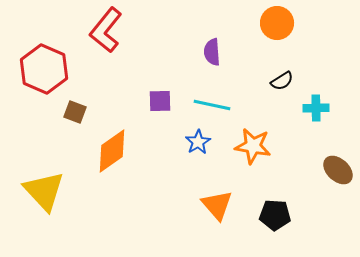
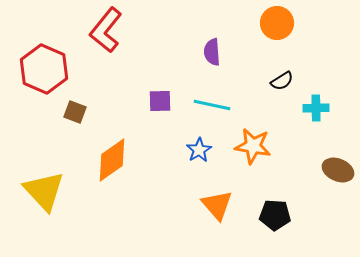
blue star: moved 1 px right, 8 px down
orange diamond: moved 9 px down
brown ellipse: rotated 20 degrees counterclockwise
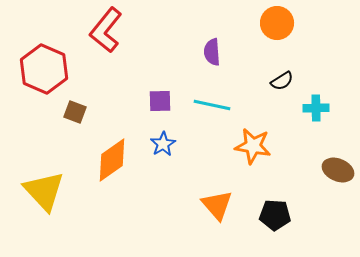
blue star: moved 36 px left, 6 px up
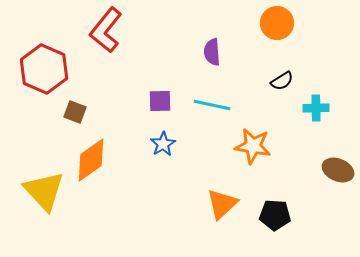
orange diamond: moved 21 px left
orange triangle: moved 5 px right, 1 px up; rotated 28 degrees clockwise
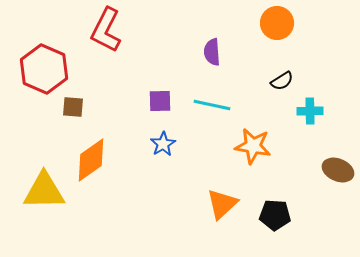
red L-shape: rotated 12 degrees counterclockwise
cyan cross: moved 6 px left, 3 px down
brown square: moved 2 px left, 5 px up; rotated 15 degrees counterclockwise
yellow triangle: rotated 48 degrees counterclockwise
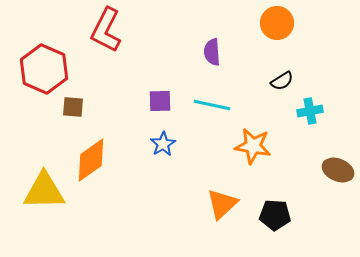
cyan cross: rotated 10 degrees counterclockwise
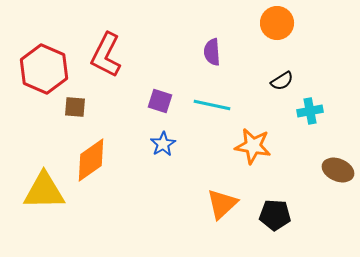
red L-shape: moved 25 px down
purple square: rotated 20 degrees clockwise
brown square: moved 2 px right
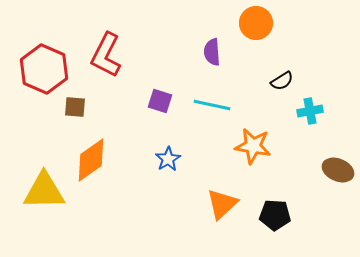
orange circle: moved 21 px left
blue star: moved 5 px right, 15 px down
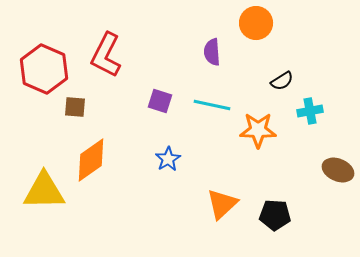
orange star: moved 5 px right, 16 px up; rotated 9 degrees counterclockwise
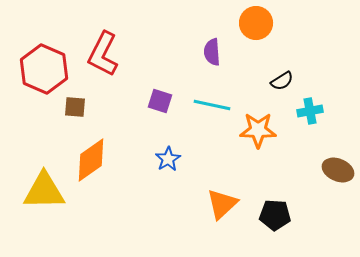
red L-shape: moved 3 px left, 1 px up
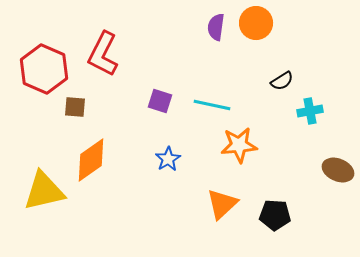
purple semicircle: moved 4 px right, 25 px up; rotated 12 degrees clockwise
orange star: moved 19 px left, 15 px down; rotated 6 degrees counterclockwise
yellow triangle: rotated 12 degrees counterclockwise
